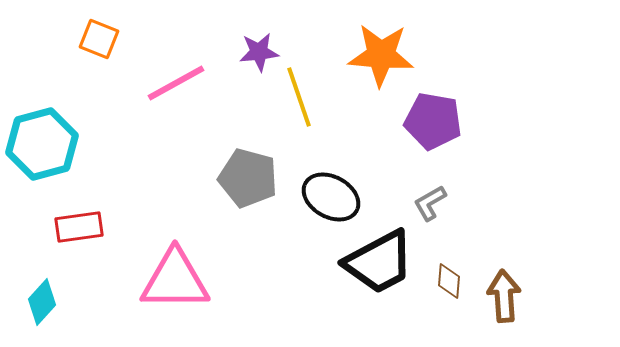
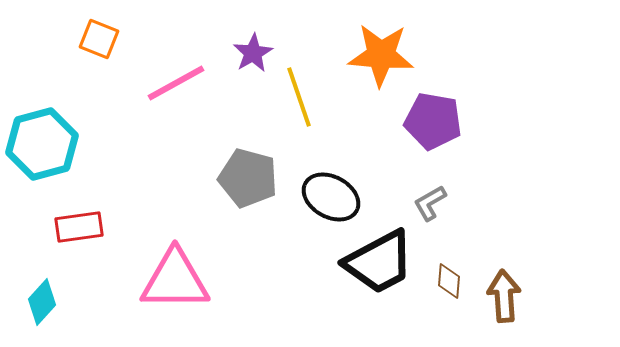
purple star: moved 6 px left, 1 px down; rotated 24 degrees counterclockwise
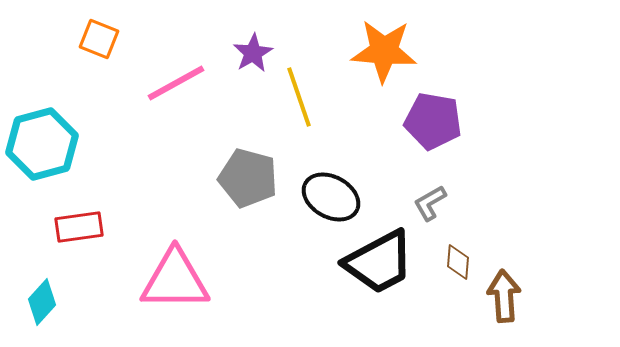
orange star: moved 3 px right, 4 px up
brown diamond: moved 9 px right, 19 px up
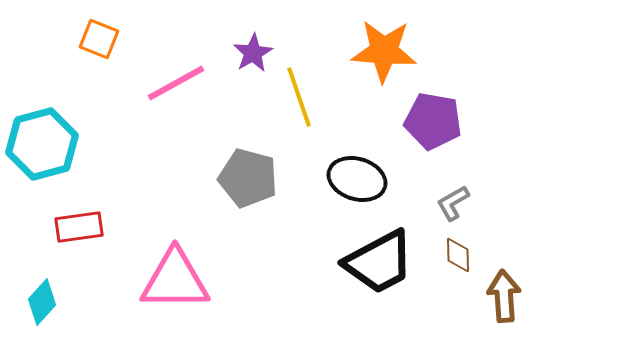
black ellipse: moved 26 px right, 18 px up; rotated 12 degrees counterclockwise
gray L-shape: moved 23 px right
brown diamond: moved 7 px up; rotated 6 degrees counterclockwise
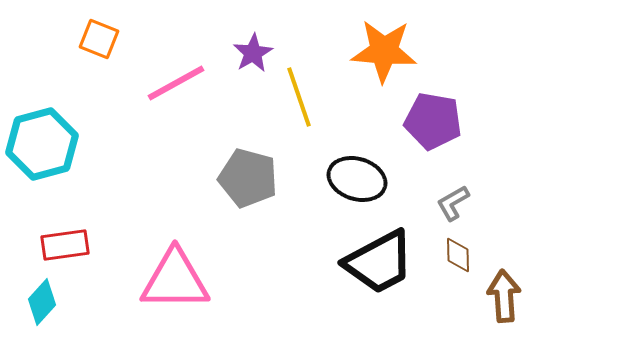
red rectangle: moved 14 px left, 18 px down
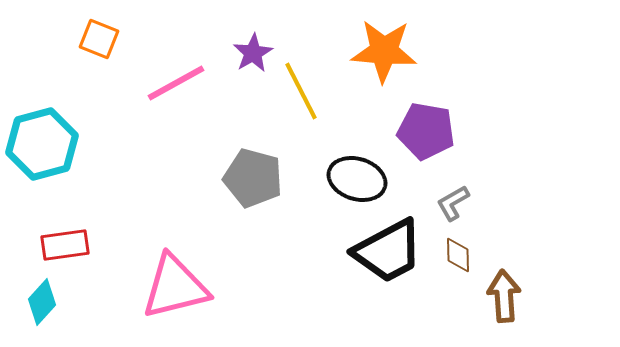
yellow line: moved 2 px right, 6 px up; rotated 8 degrees counterclockwise
purple pentagon: moved 7 px left, 10 px down
gray pentagon: moved 5 px right
black trapezoid: moved 9 px right, 11 px up
pink triangle: moved 7 px down; rotated 14 degrees counterclockwise
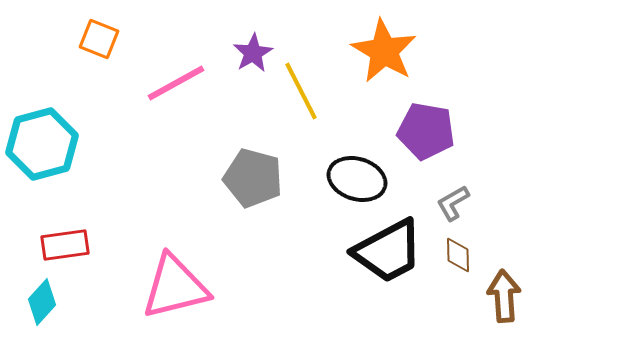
orange star: rotated 26 degrees clockwise
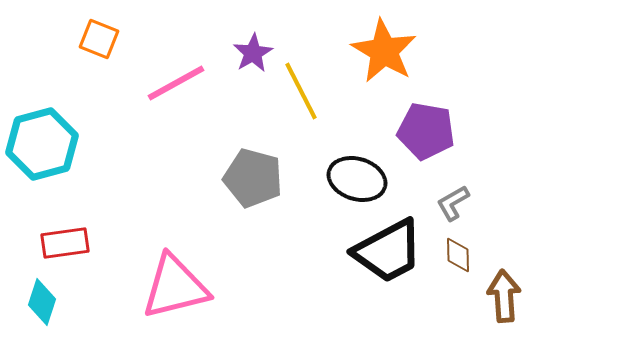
red rectangle: moved 2 px up
cyan diamond: rotated 24 degrees counterclockwise
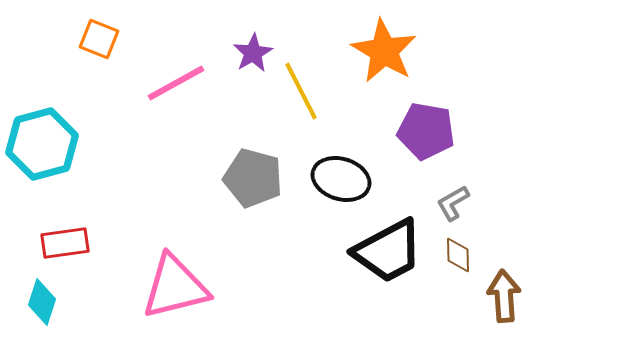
black ellipse: moved 16 px left
